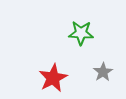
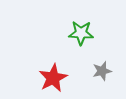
gray star: moved 1 px left, 1 px up; rotated 18 degrees clockwise
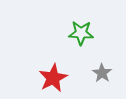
gray star: moved 2 px down; rotated 24 degrees counterclockwise
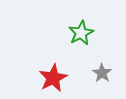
green star: rotated 30 degrees counterclockwise
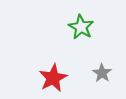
green star: moved 6 px up; rotated 15 degrees counterclockwise
